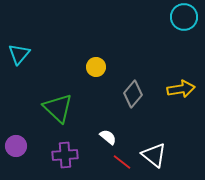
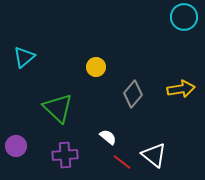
cyan triangle: moved 5 px right, 3 px down; rotated 10 degrees clockwise
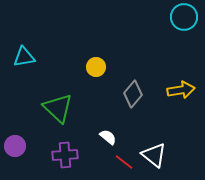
cyan triangle: rotated 30 degrees clockwise
yellow arrow: moved 1 px down
purple circle: moved 1 px left
red line: moved 2 px right
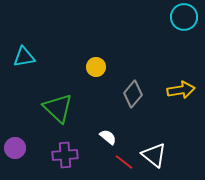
purple circle: moved 2 px down
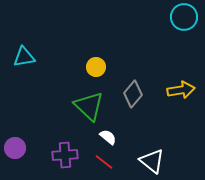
green triangle: moved 31 px right, 2 px up
white triangle: moved 2 px left, 6 px down
red line: moved 20 px left
